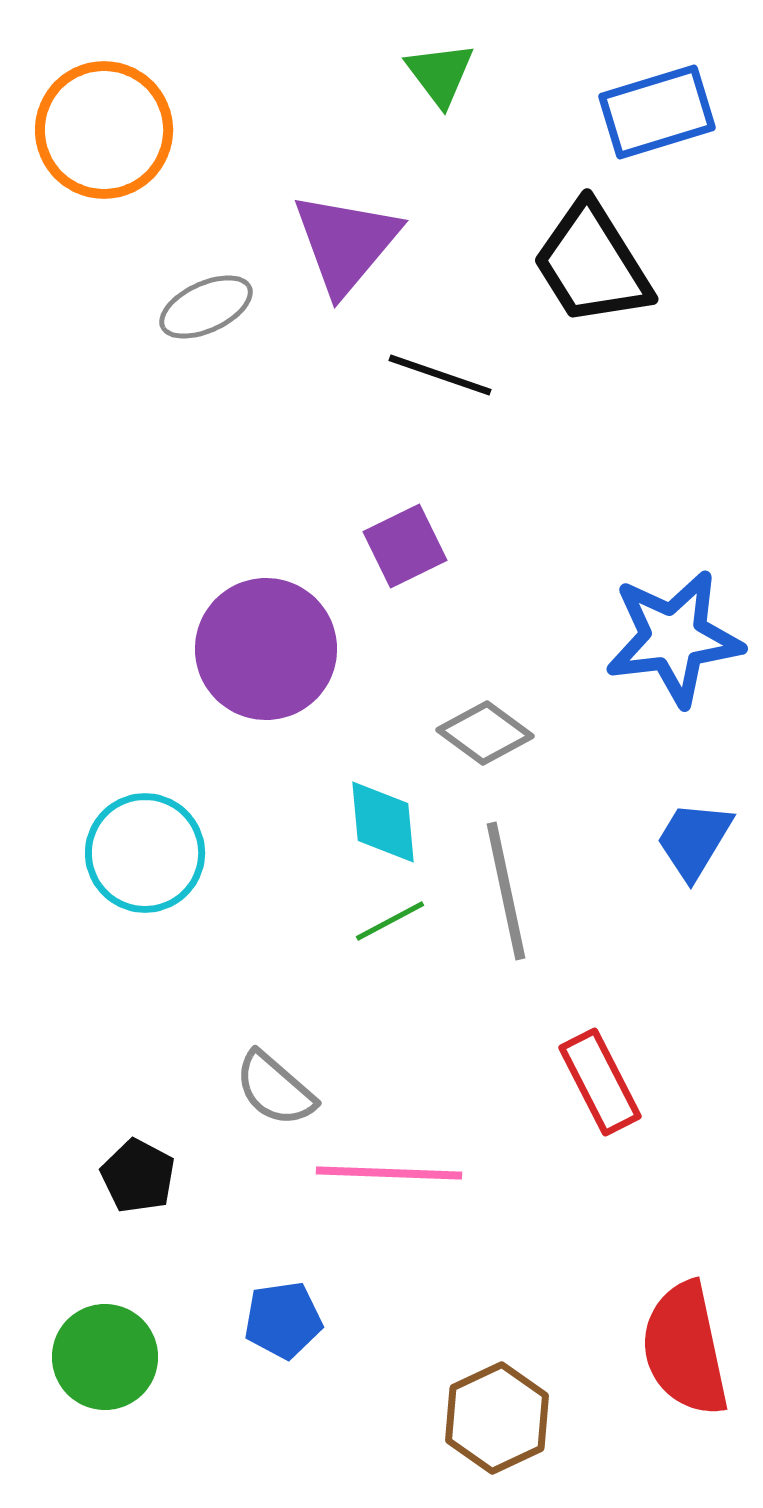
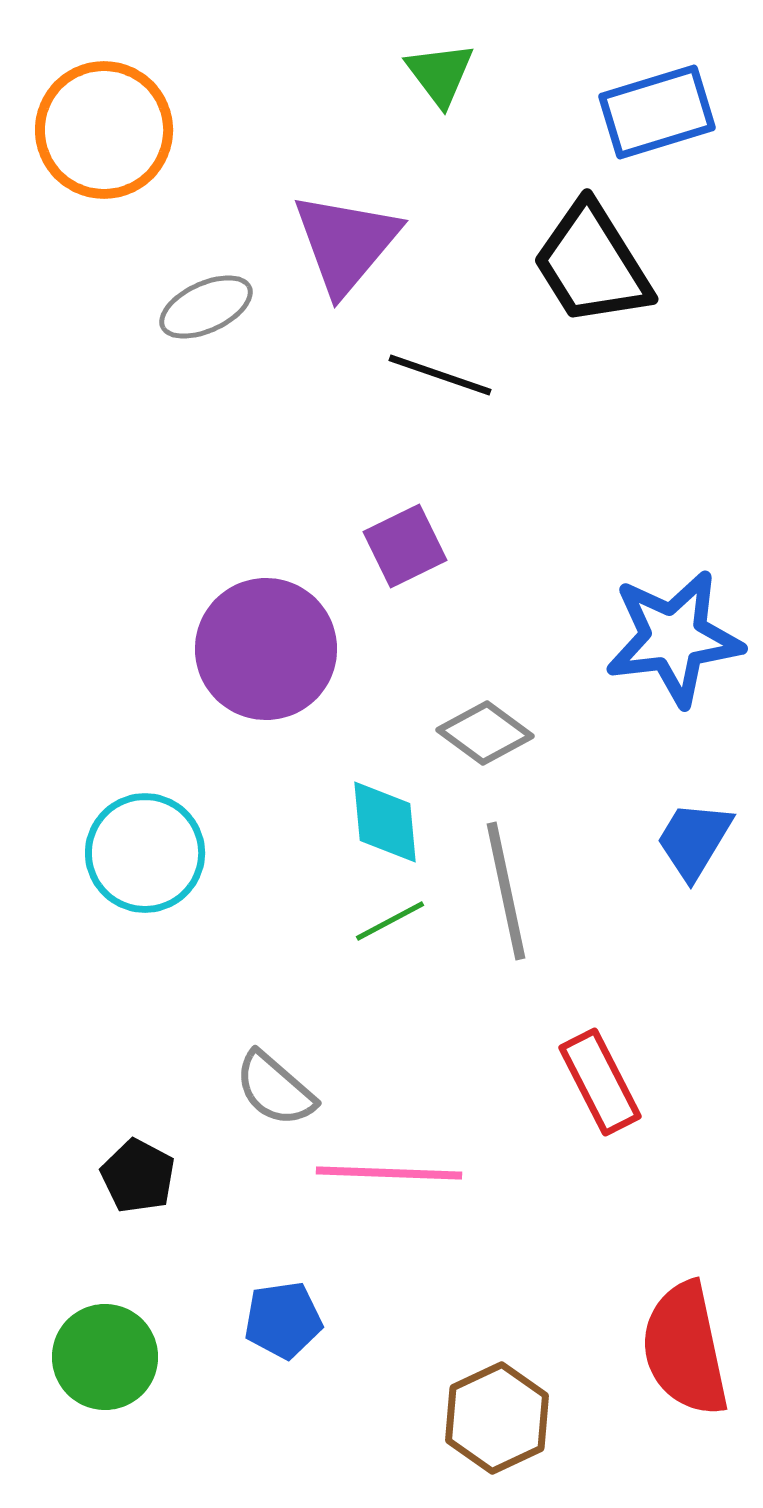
cyan diamond: moved 2 px right
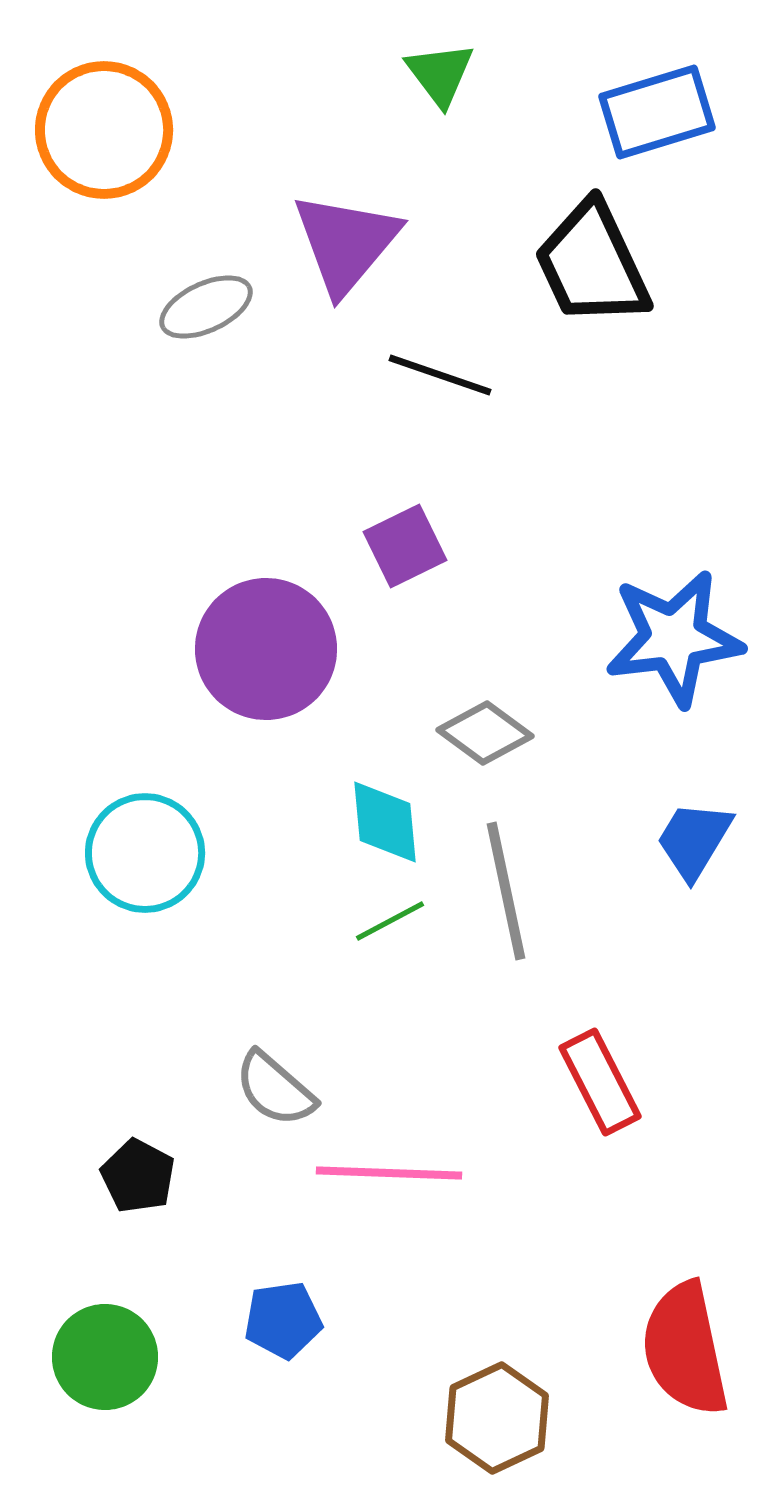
black trapezoid: rotated 7 degrees clockwise
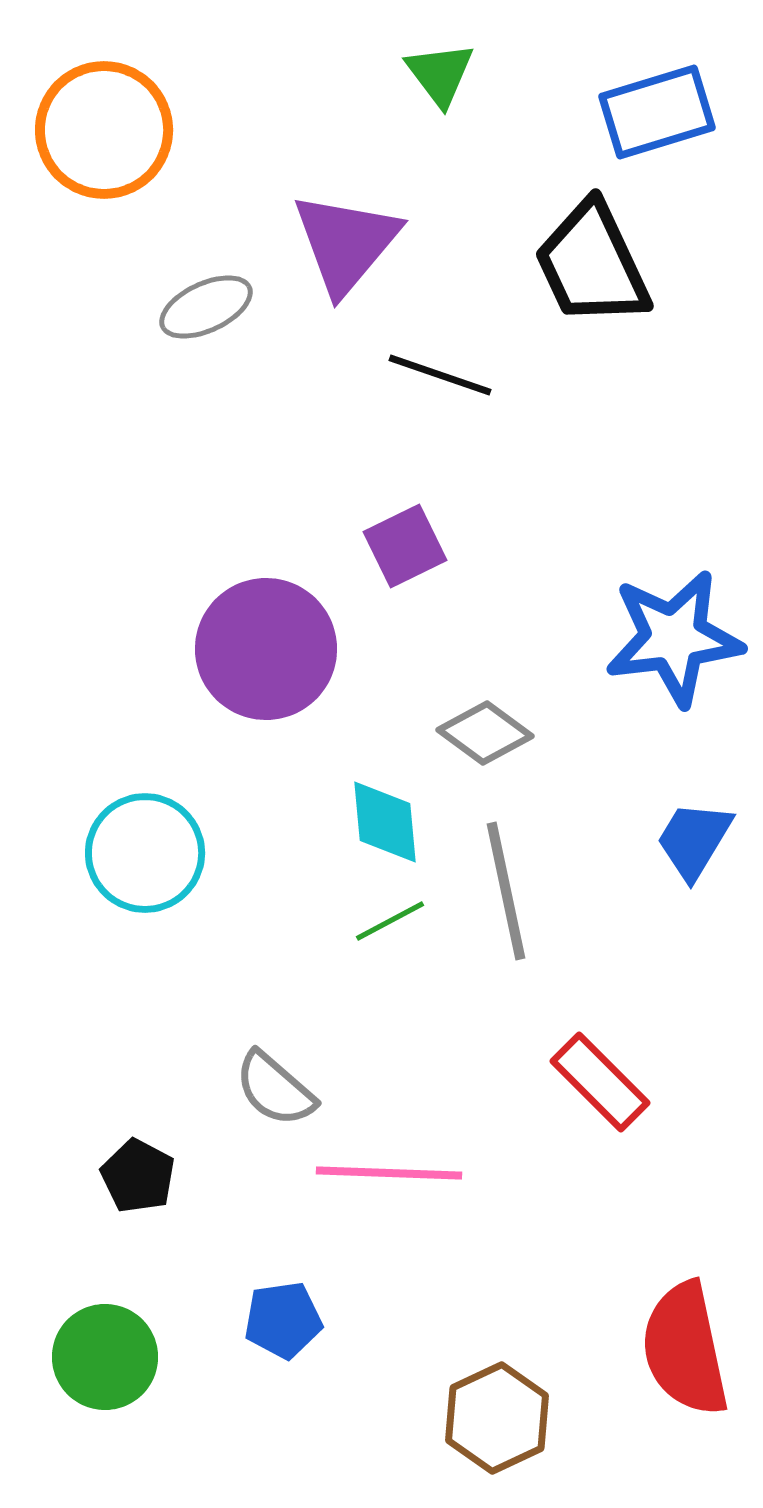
red rectangle: rotated 18 degrees counterclockwise
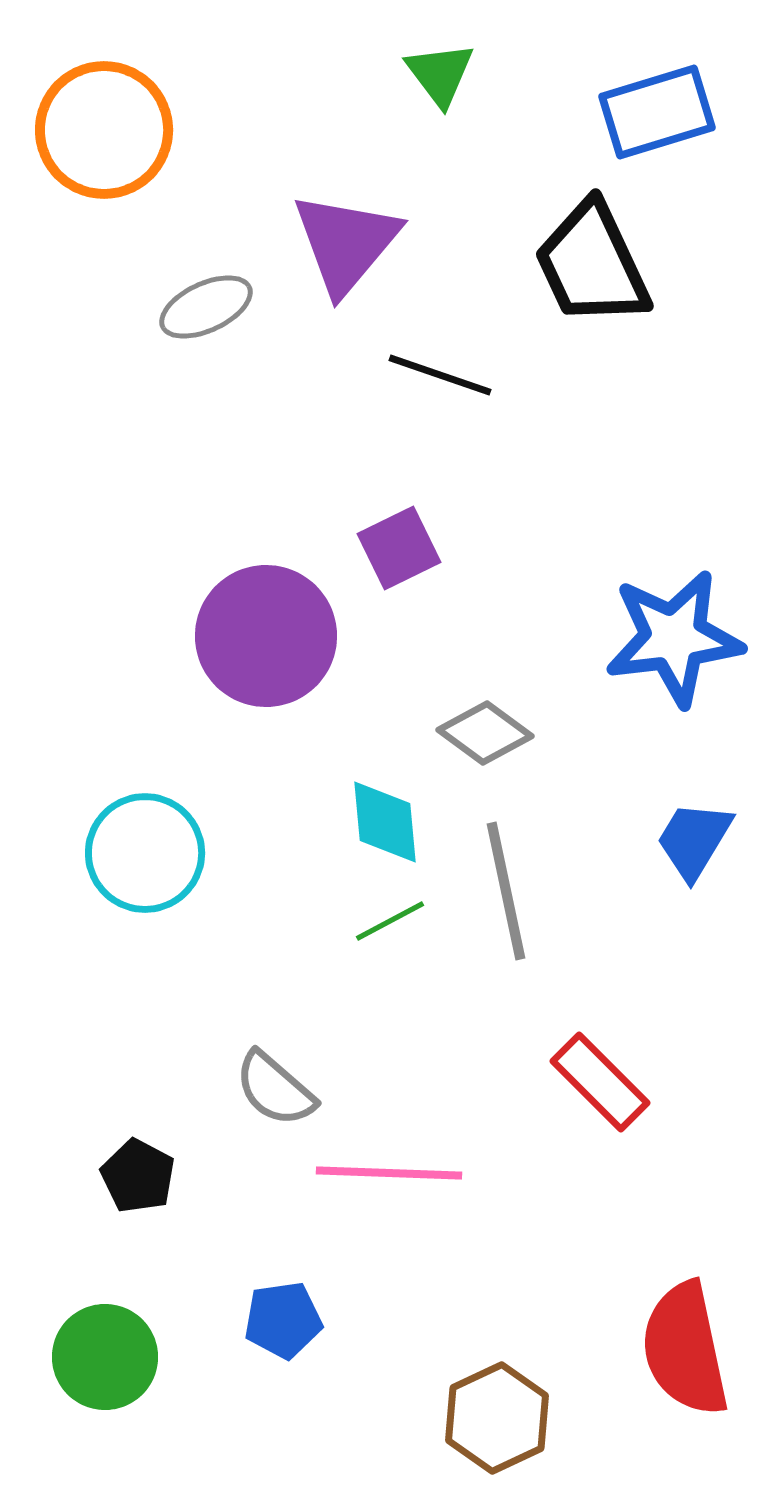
purple square: moved 6 px left, 2 px down
purple circle: moved 13 px up
